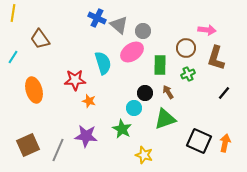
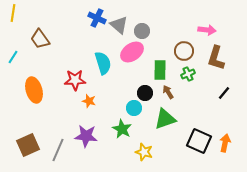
gray circle: moved 1 px left
brown circle: moved 2 px left, 3 px down
green rectangle: moved 5 px down
yellow star: moved 3 px up
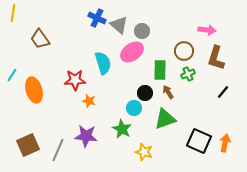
cyan line: moved 1 px left, 18 px down
black line: moved 1 px left, 1 px up
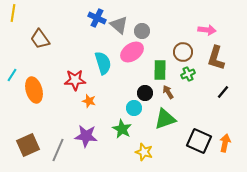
brown circle: moved 1 px left, 1 px down
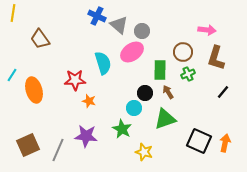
blue cross: moved 2 px up
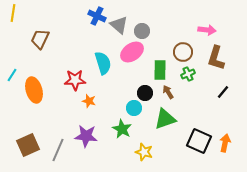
brown trapezoid: rotated 60 degrees clockwise
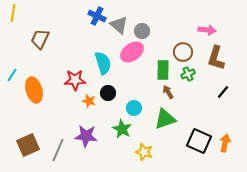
green rectangle: moved 3 px right
black circle: moved 37 px left
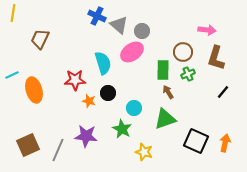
cyan line: rotated 32 degrees clockwise
black square: moved 3 px left
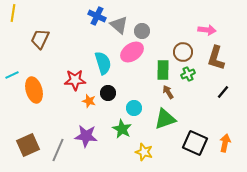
black square: moved 1 px left, 2 px down
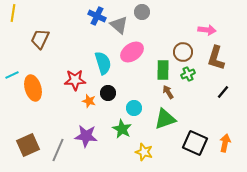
gray circle: moved 19 px up
orange ellipse: moved 1 px left, 2 px up
